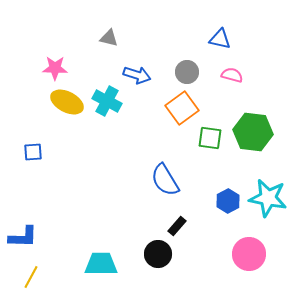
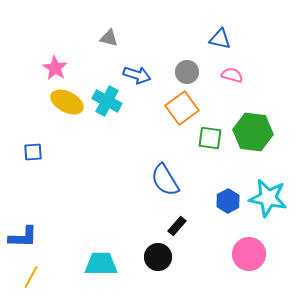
pink star: rotated 30 degrees clockwise
black circle: moved 3 px down
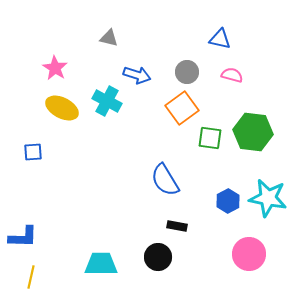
yellow ellipse: moved 5 px left, 6 px down
black rectangle: rotated 60 degrees clockwise
yellow line: rotated 15 degrees counterclockwise
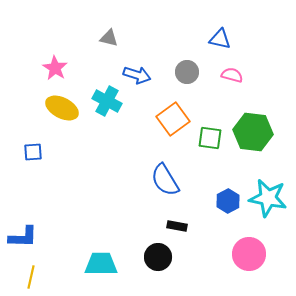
orange square: moved 9 px left, 11 px down
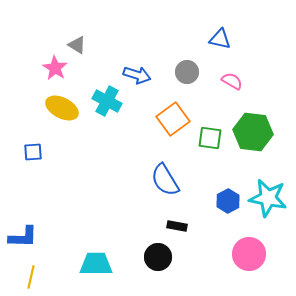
gray triangle: moved 32 px left, 7 px down; rotated 18 degrees clockwise
pink semicircle: moved 6 px down; rotated 15 degrees clockwise
cyan trapezoid: moved 5 px left
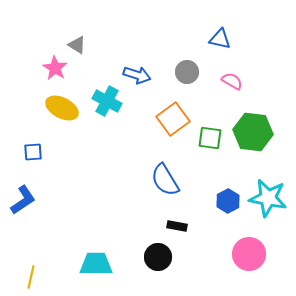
blue L-shape: moved 37 px up; rotated 36 degrees counterclockwise
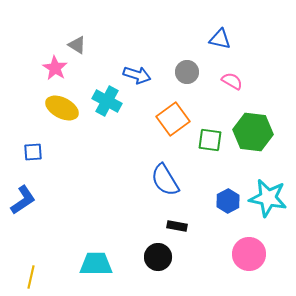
green square: moved 2 px down
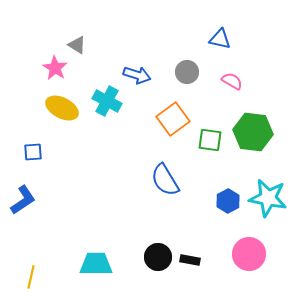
black rectangle: moved 13 px right, 34 px down
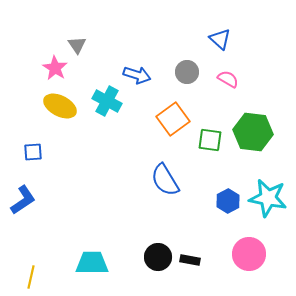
blue triangle: rotated 30 degrees clockwise
gray triangle: rotated 24 degrees clockwise
pink semicircle: moved 4 px left, 2 px up
yellow ellipse: moved 2 px left, 2 px up
cyan trapezoid: moved 4 px left, 1 px up
